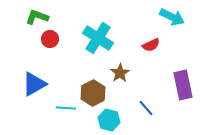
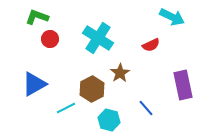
brown hexagon: moved 1 px left, 4 px up
cyan line: rotated 30 degrees counterclockwise
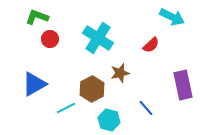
red semicircle: rotated 18 degrees counterclockwise
brown star: rotated 18 degrees clockwise
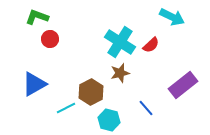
cyan cross: moved 22 px right, 4 px down
purple rectangle: rotated 64 degrees clockwise
brown hexagon: moved 1 px left, 3 px down
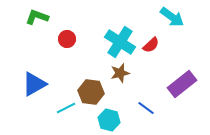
cyan arrow: rotated 10 degrees clockwise
red circle: moved 17 px right
purple rectangle: moved 1 px left, 1 px up
brown hexagon: rotated 25 degrees counterclockwise
blue line: rotated 12 degrees counterclockwise
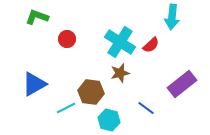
cyan arrow: rotated 60 degrees clockwise
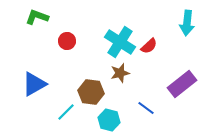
cyan arrow: moved 15 px right, 6 px down
red circle: moved 2 px down
red semicircle: moved 2 px left, 1 px down
cyan line: moved 4 px down; rotated 18 degrees counterclockwise
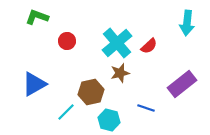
cyan cross: moved 3 px left, 1 px down; rotated 16 degrees clockwise
brown hexagon: rotated 20 degrees counterclockwise
blue line: rotated 18 degrees counterclockwise
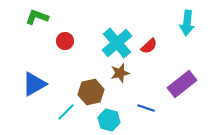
red circle: moved 2 px left
